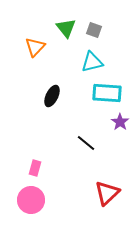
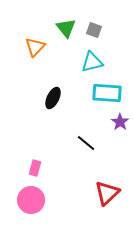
black ellipse: moved 1 px right, 2 px down
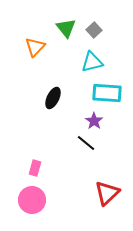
gray square: rotated 28 degrees clockwise
purple star: moved 26 px left, 1 px up
pink circle: moved 1 px right
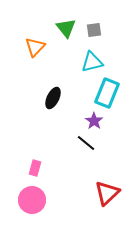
gray square: rotated 35 degrees clockwise
cyan rectangle: rotated 72 degrees counterclockwise
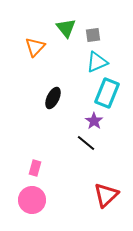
gray square: moved 1 px left, 5 px down
cyan triangle: moved 5 px right; rotated 10 degrees counterclockwise
red triangle: moved 1 px left, 2 px down
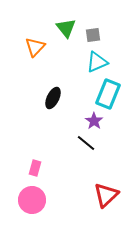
cyan rectangle: moved 1 px right, 1 px down
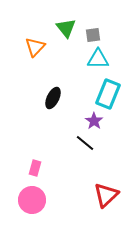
cyan triangle: moved 1 px right, 3 px up; rotated 25 degrees clockwise
black line: moved 1 px left
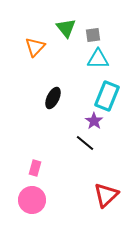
cyan rectangle: moved 1 px left, 2 px down
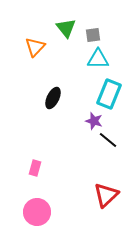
cyan rectangle: moved 2 px right, 2 px up
purple star: rotated 18 degrees counterclockwise
black line: moved 23 px right, 3 px up
pink circle: moved 5 px right, 12 px down
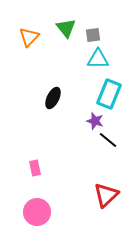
orange triangle: moved 6 px left, 10 px up
purple star: moved 1 px right
pink rectangle: rotated 28 degrees counterclockwise
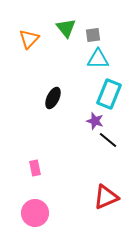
orange triangle: moved 2 px down
red triangle: moved 2 px down; rotated 20 degrees clockwise
pink circle: moved 2 px left, 1 px down
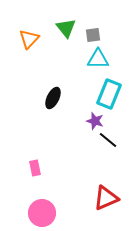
red triangle: moved 1 px down
pink circle: moved 7 px right
